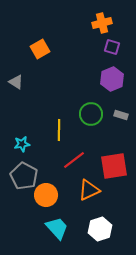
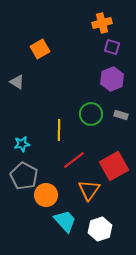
gray triangle: moved 1 px right
red square: rotated 20 degrees counterclockwise
orange triangle: rotated 30 degrees counterclockwise
cyan trapezoid: moved 8 px right, 7 px up
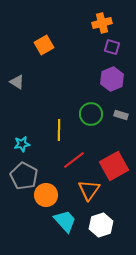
orange square: moved 4 px right, 4 px up
white hexagon: moved 1 px right, 4 px up
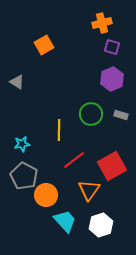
red square: moved 2 px left
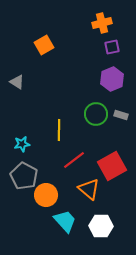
purple square: rotated 28 degrees counterclockwise
green circle: moved 5 px right
orange triangle: moved 1 px up; rotated 25 degrees counterclockwise
white hexagon: moved 1 px down; rotated 20 degrees clockwise
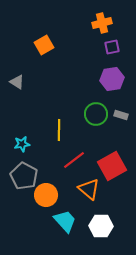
purple hexagon: rotated 15 degrees clockwise
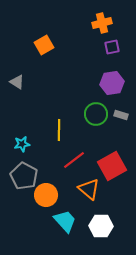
purple hexagon: moved 4 px down
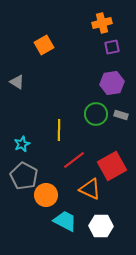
cyan star: rotated 14 degrees counterclockwise
orange triangle: moved 1 px right; rotated 15 degrees counterclockwise
cyan trapezoid: rotated 20 degrees counterclockwise
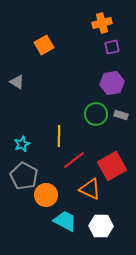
yellow line: moved 6 px down
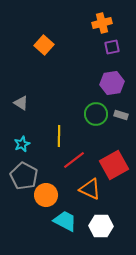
orange square: rotated 18 degrees counterclockwise
gray triangle: moved 4 px right, 21 px down
red square: moved 2 px right, 1 px up
